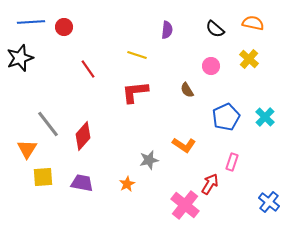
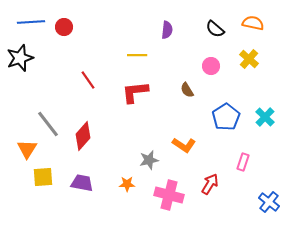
yellow line: rotated 18 degrees counterclockwise
red line: moved 11 px down
blue pentagon: rotated 8 degrees counterclockwise
pink rectangle: moved 11 px right
orange star: rotated 28 degrees clockwise
pink cross: moved 16 px left, 10 px up; rotated 24 degrees counterclockwise
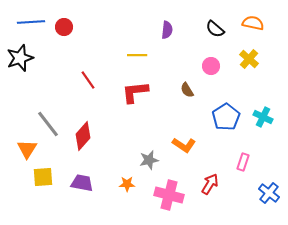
cyan cross: moved 2 px left; rotated 18 degrees counterclockwise
blue cross: moved 9 px up
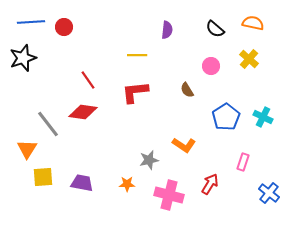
black star: moved 3 px right
red diamond: moved 24 px up; rotated 56 degrees clockwise
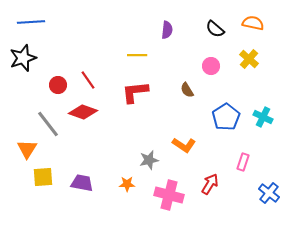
red circle: moved 6 px left, 58 px down
red diamond: rotated 12 degrees clockwise
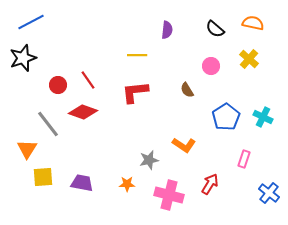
blue line: rotated 24 degrees counterclockwise
pink rectangle: moved 1 px right, 3 px up
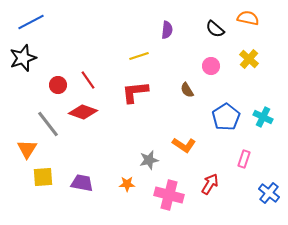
orange semicircle: moved 5 px left, 5 px up
yellow line: moved 2 px right, 1 px down; rotated 18 degrees counterclockwise
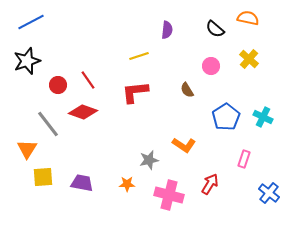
black star: moved 4 px right, 3 px down
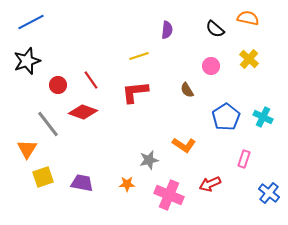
red line: moved 3 px right
yellow square: rotated 15 degrees counterclockwise
red arrow: rotated 145 degrees counterclockwise
pink cross: rotated 8 degrees clockwise
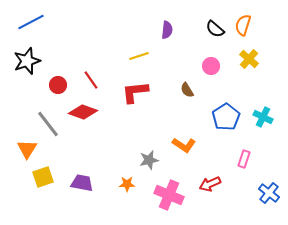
orange semicircle: moved 5 px left, 7 px down; rotated 85 degrees counterclockwise
